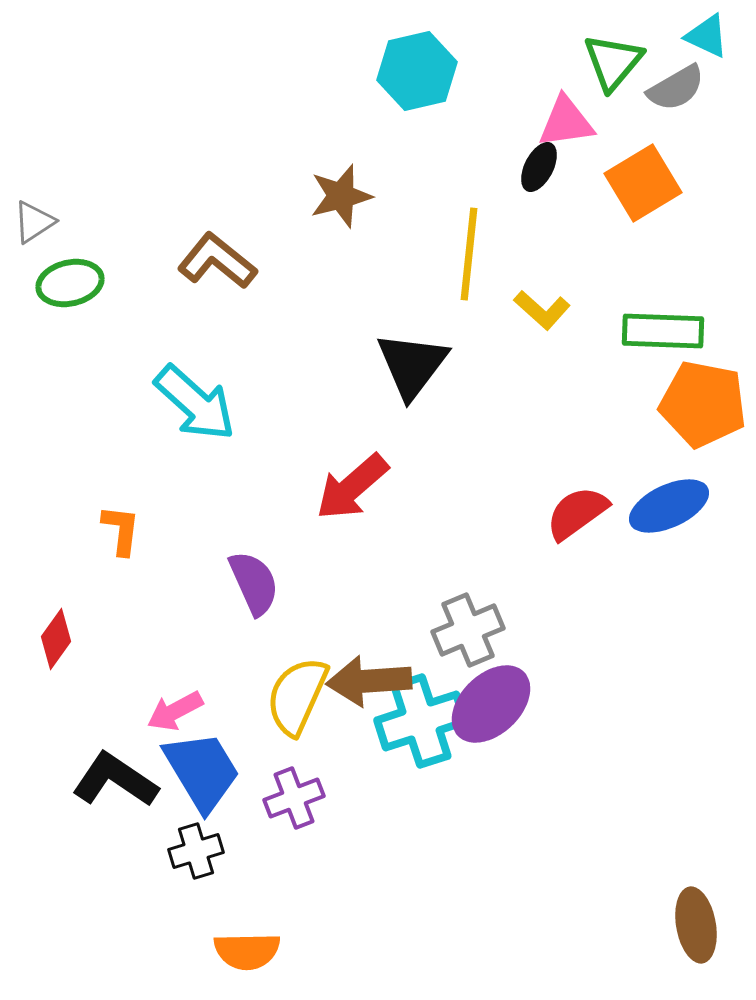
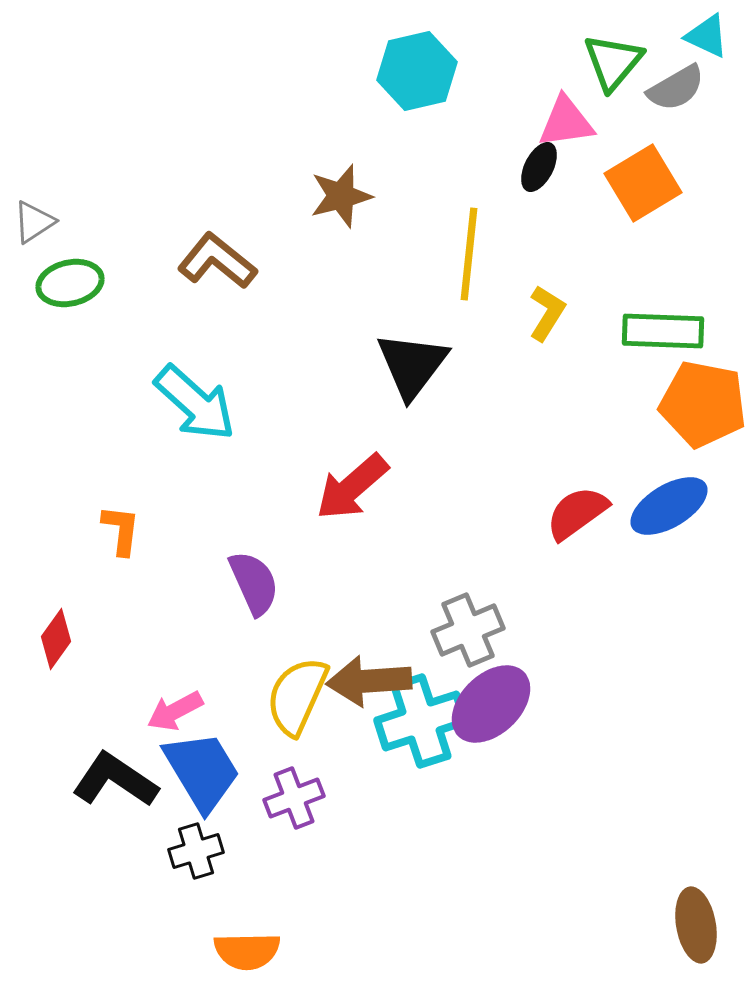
yellow L-shape: moved 5 px right, 3 px down; rotated 100 degrees counterclockwise
blue ellipse: rotated 6 degrees counterclockwise
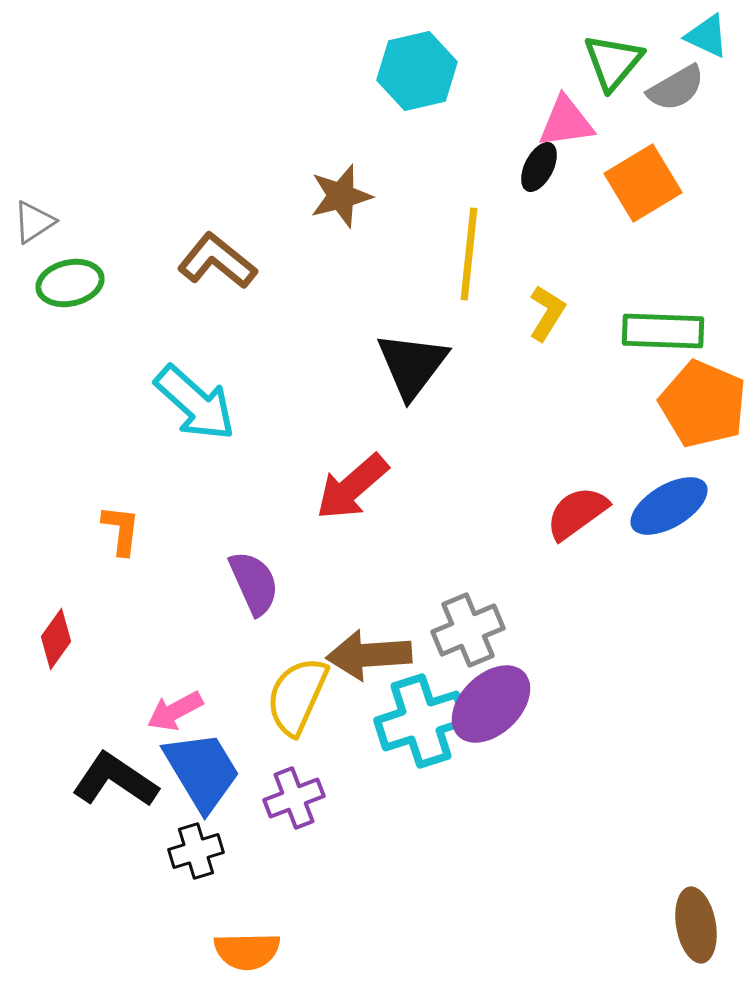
orange pentagon: rotated 12 degrees clockwise
brown arrow: moved 26 px up
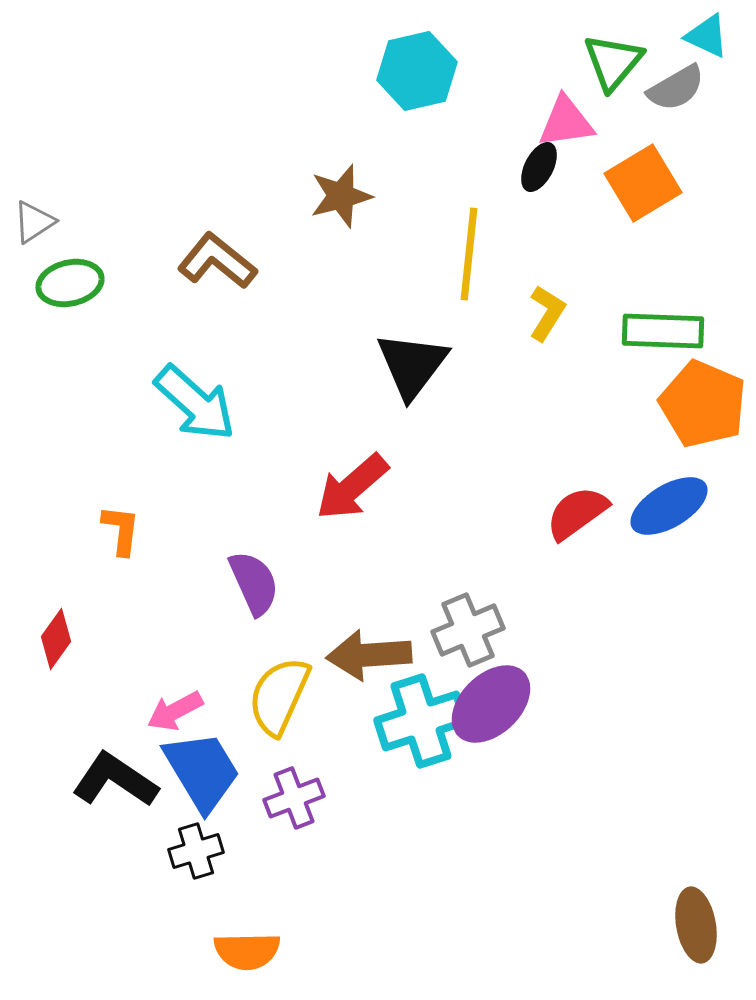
yellow semicircle: moved 18 px left
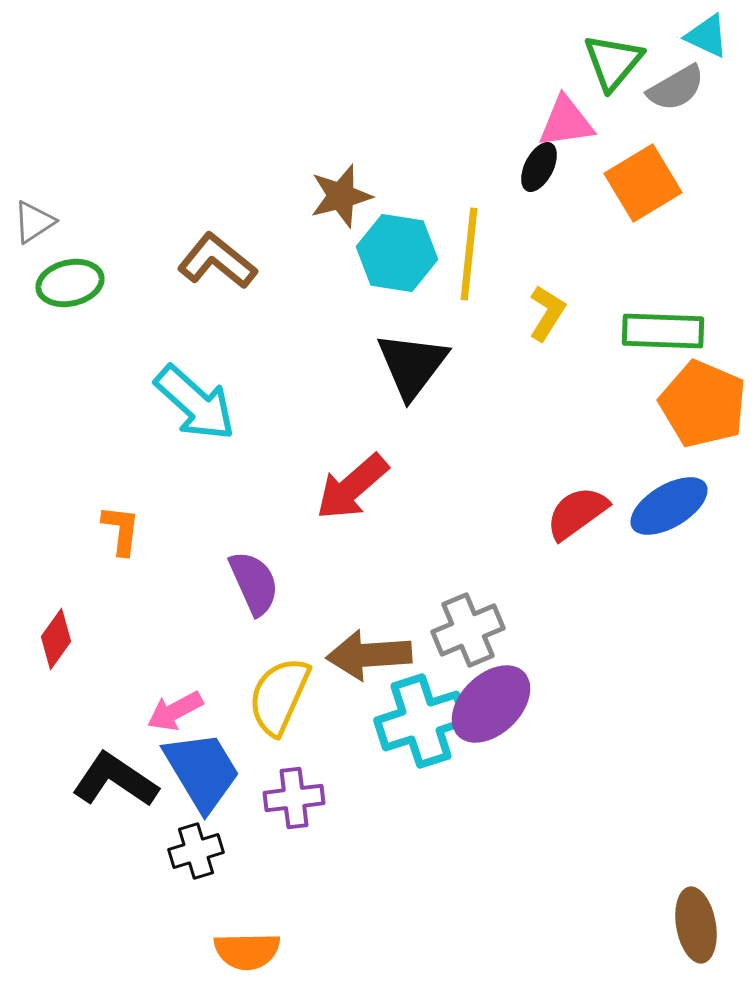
cyan hexagon: moved 20 px left, 182 px down; rotated 22 degrees clockwise
purple cross: rotated 14 degrees clockwise
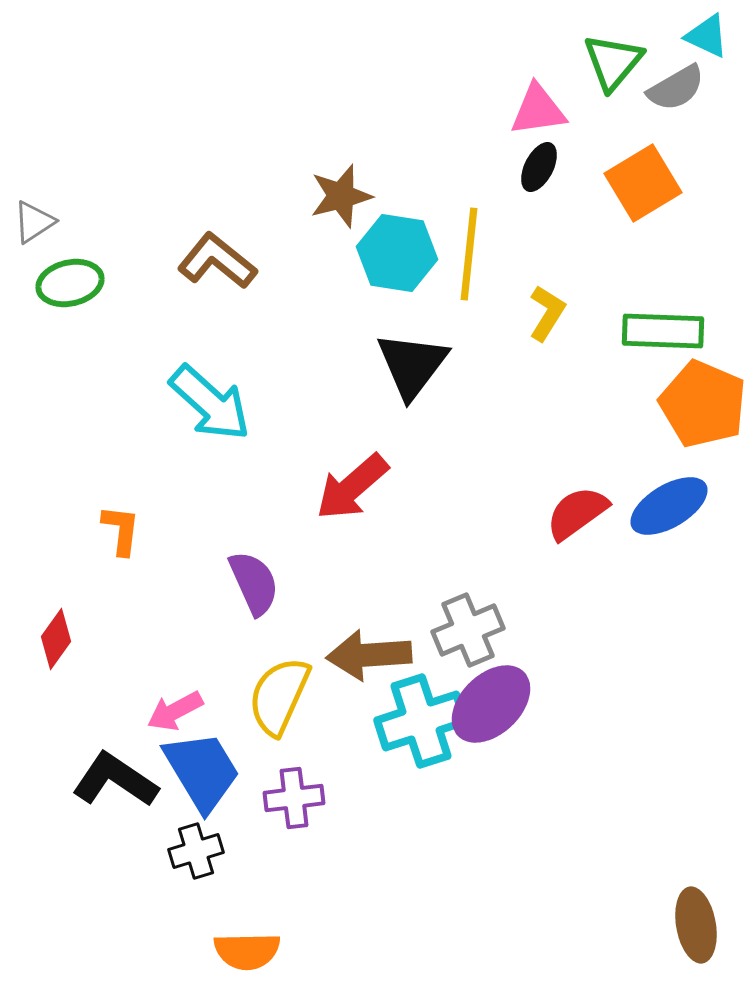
pink triangle: moved 28 px left, 12 px up
cyan arrow: moved 15 px right
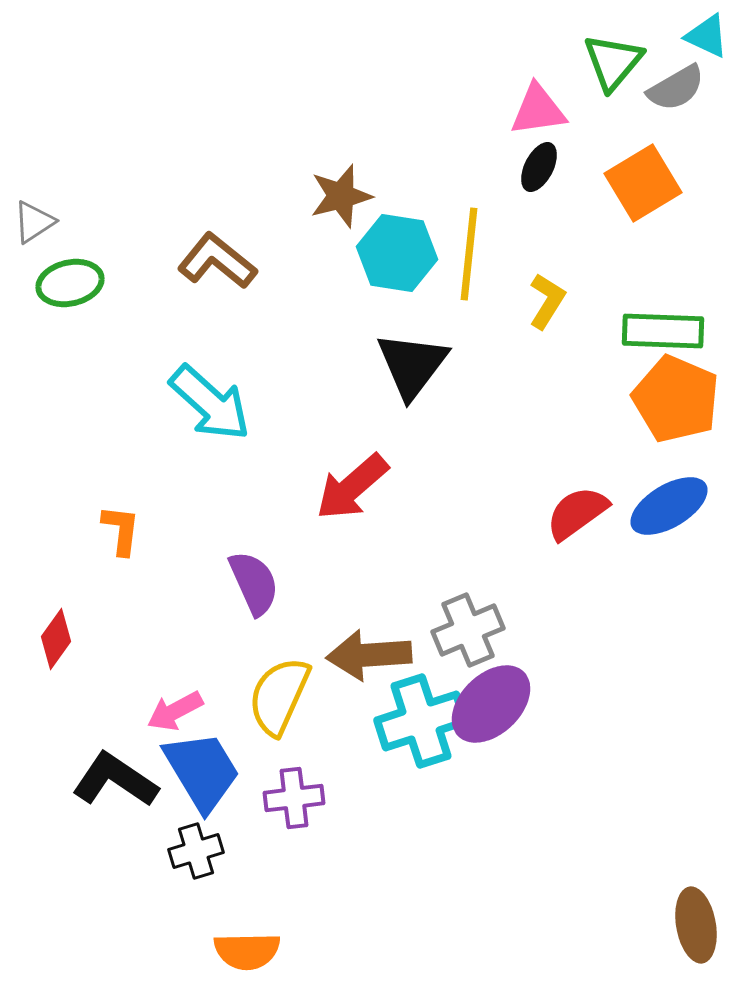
yellow L-shape: moved 12 px up
orange pentagon: moved 27 px left, 5 px up
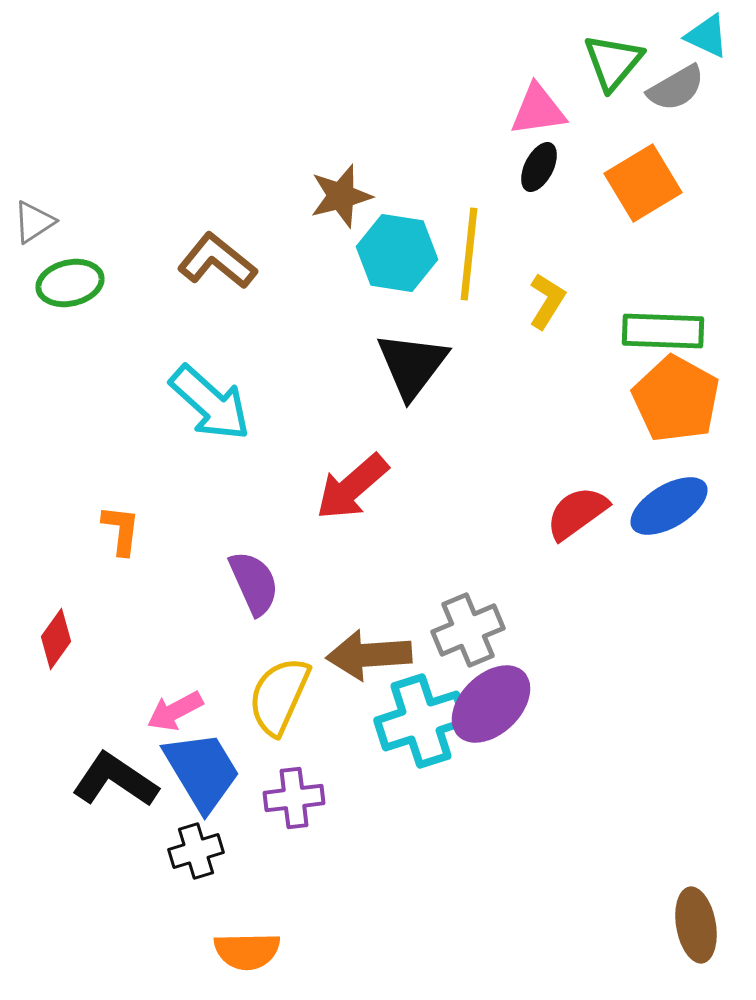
orange pentagon: rotated 6 degrees clockwise
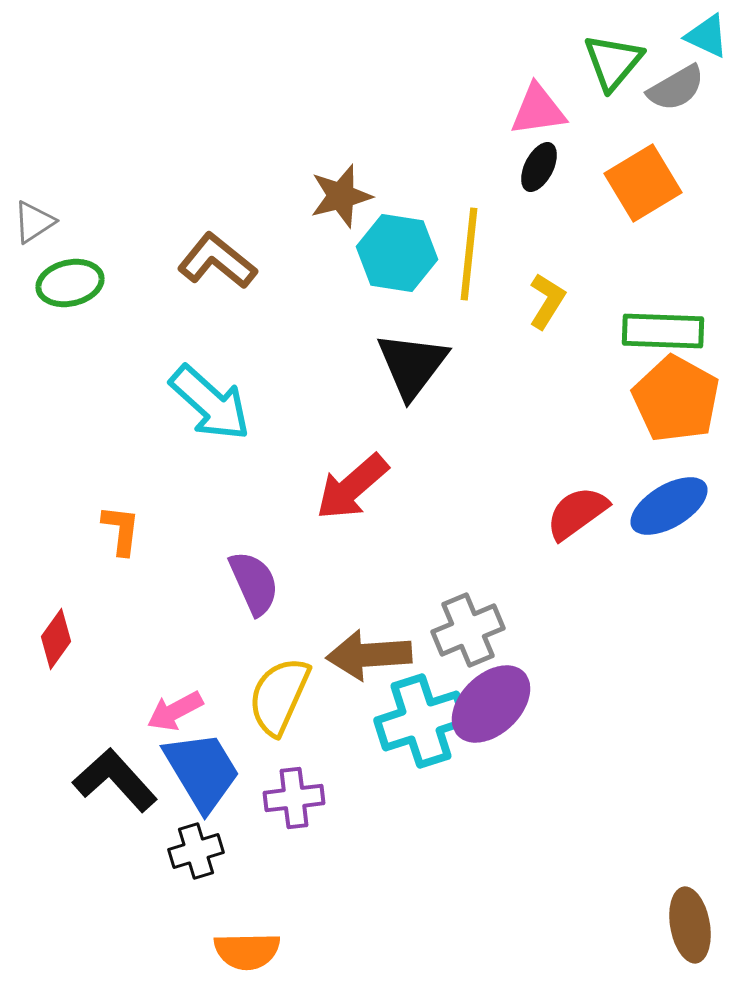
black L-shape: rotated 14 degrees clockwise
brown ellipse: moved 6 px left
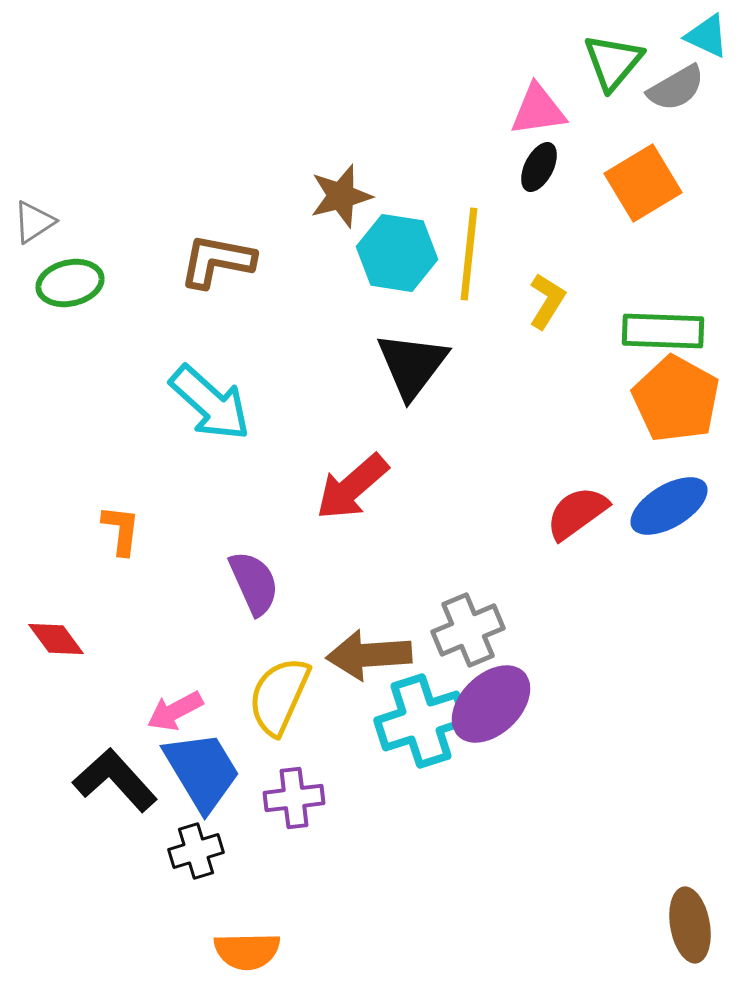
brown L-shape: rotated 28 degrees counterclockwise
red diamond: rotated 72 degrees counterclockwise
